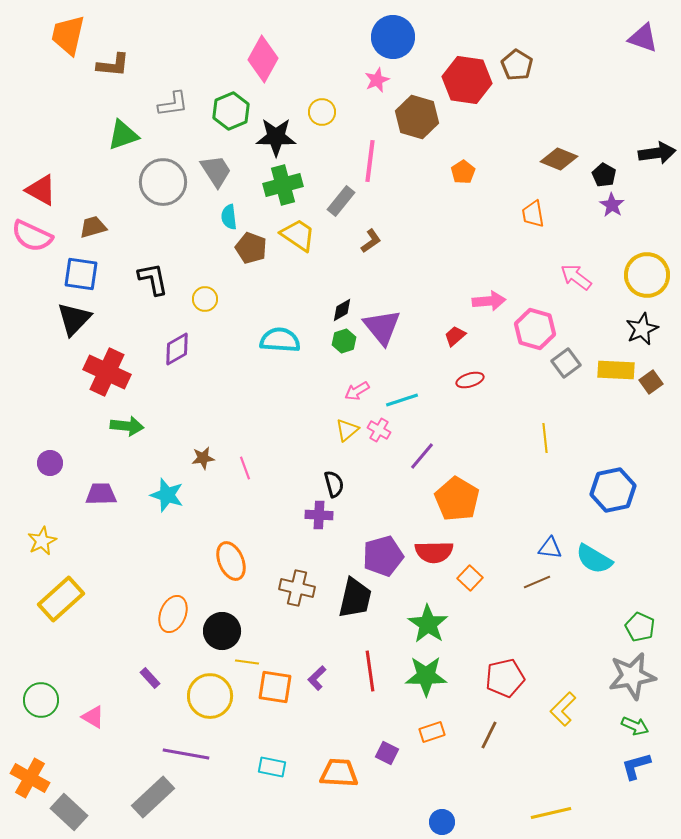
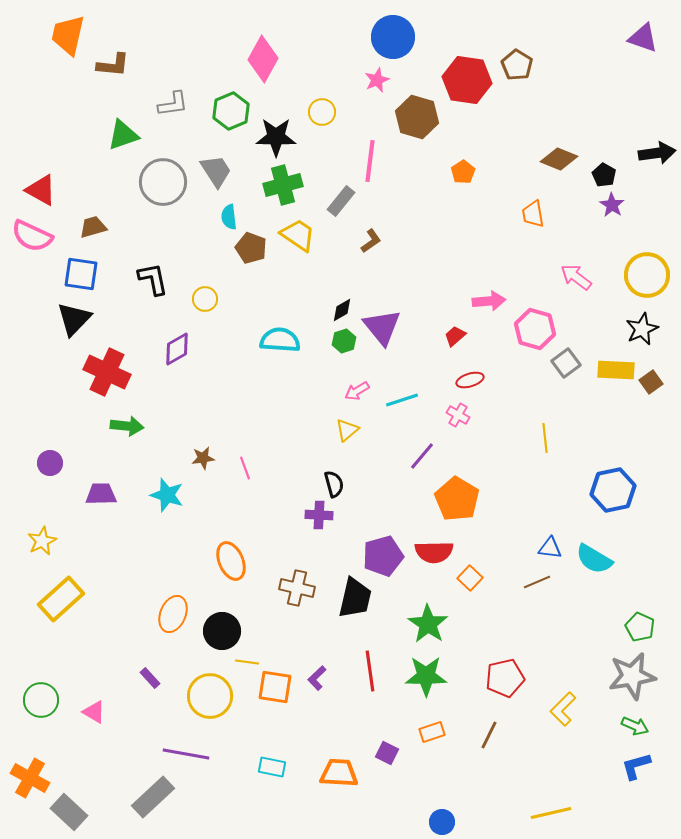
pink cross at (379, 430): moved 79 px right, 15 px up
pink triangle at (93, 717): moved 1 px right, 5 px up
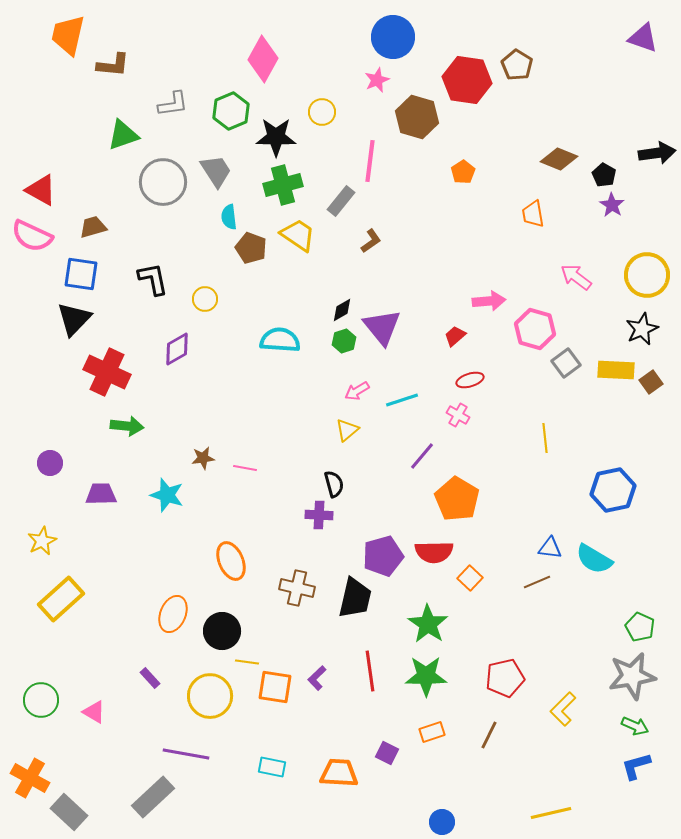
pink line at (245, 468): rotated 60 degrees counterclockwise
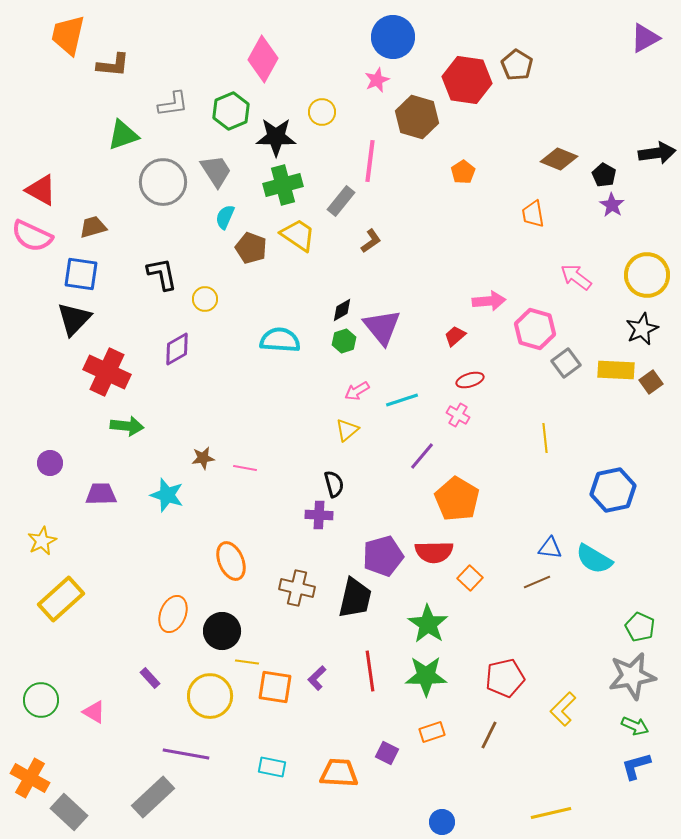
purple triangle at (643, 38): moved 2 px right; rotated 48 degrees counterclockwise
cyan semicircle at (229, 217): moved 4 px left; rotated 30 degrees clockwise
black L-shape at (153, 279): moved 9 px right, 5 px up
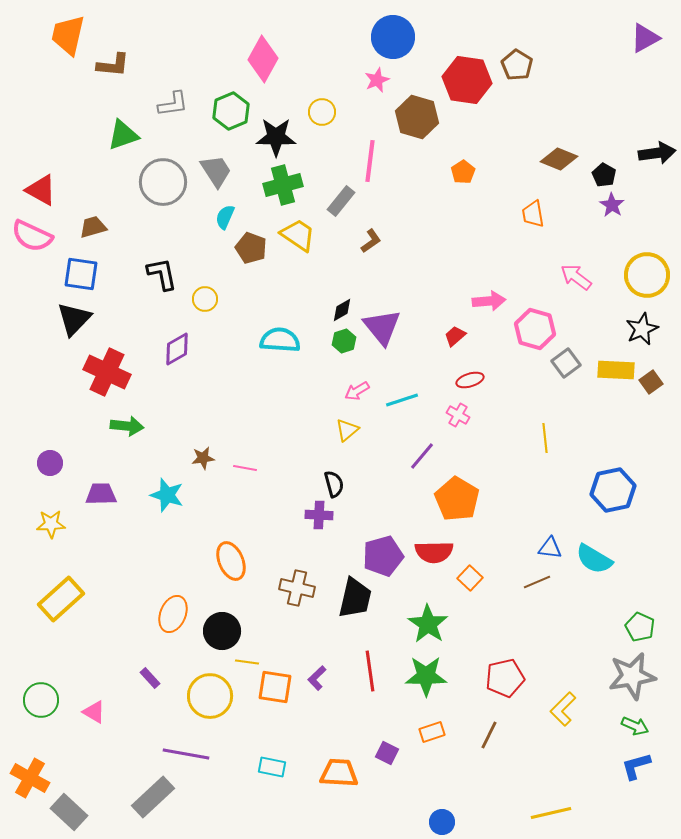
yellow star at (42, 541): moved 9 px right, 17 px up; rotated 24 degrees clockwise
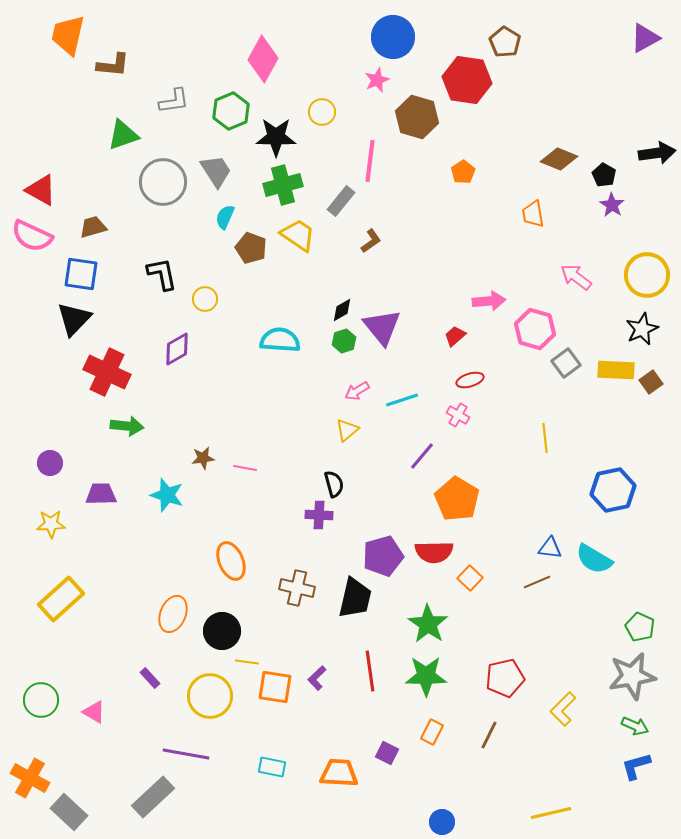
brown pentagon at (517, 65): moved 12 px left, 23 px up
gray L-shape at (173, 104): moved 1 px right, 3 px up
orange rectangle at (432, 732): rotated 45 degrees counterclockwise
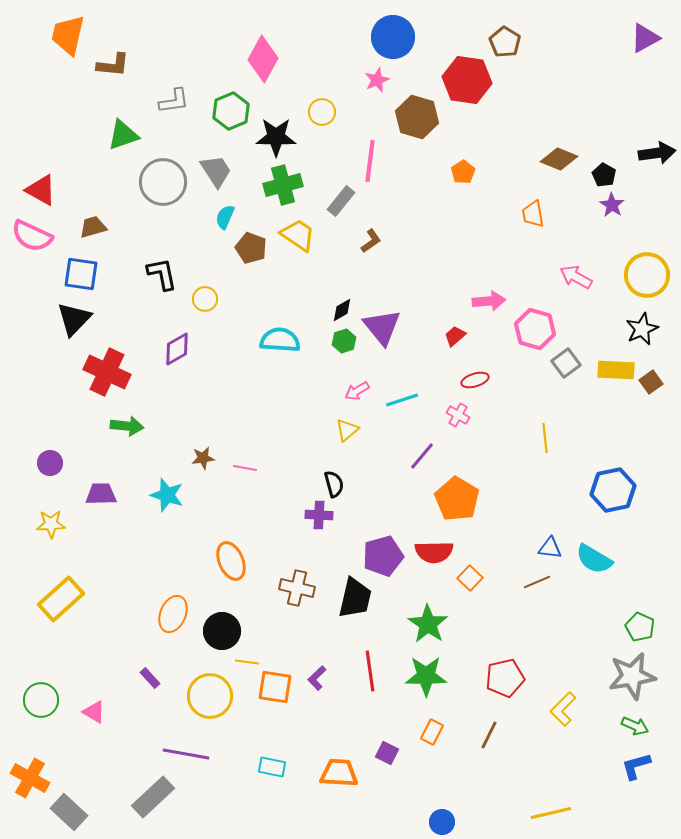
pink arrow at (576, 277): rotated 8 degrees counterclockwise
red ellipse at (470, 380): moved 5 px right
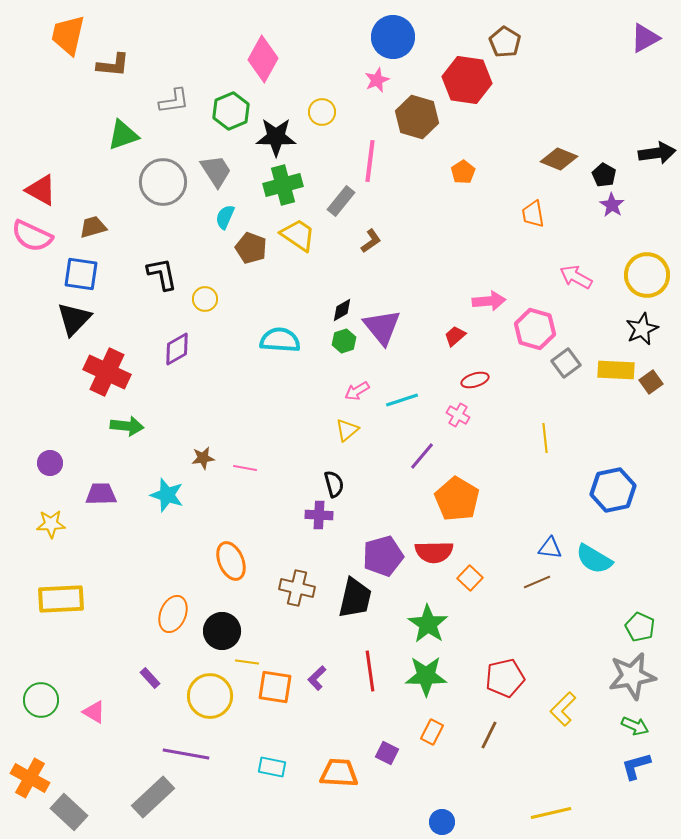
yellow rectangle at (61, 599): rotated 39 degrees clockwise
